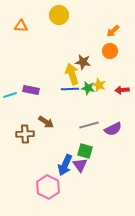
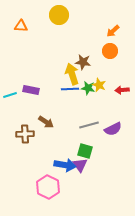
blue arrow: rotated 105 degrees counterclockwise
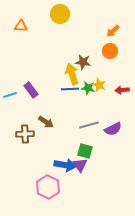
yellow circle: moved 1 px right, 1 px up
purple rectangle: rotated 42 degrees clockwise
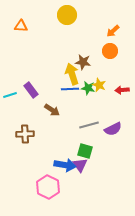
yellow circle: moved 7 px right, 1 px down
brown arrow: moved 6 px right, 12 px up
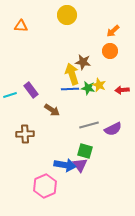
pink hexagon: moved 3 px left, 1 px up; rotated 10 degrees clockwise
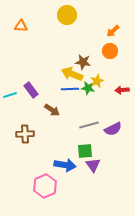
yellow arrow: rotated 50 degrees counterclockwise
yellow star: moved 2 px left, 4 px up; rotated 24 degrees clockwise
green square: rotated 21 degrees counterclockwise
purple triangle: moved 13 px right
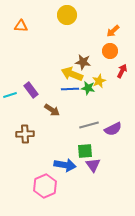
yellow star: moved 2 px right
red arrow: moved 19 px up; rotated 120 degrees clockwise
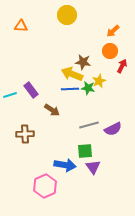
red arrow: moved 5 px up
purple triangle: moved 2 px down
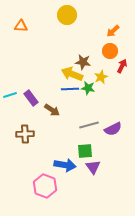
yellow star: moved 2 px right, 4 px up
purple rectangle: moved 8 px down
pink hexagon: rotated 15 degrees counterclockwise
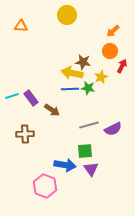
yellow arrow: moved 1 px up; rotated 10 degrees counterclockwise
cyan line: moved 2 px right, 1 px down
purple triangle: moved 2 px left, 2 px down
